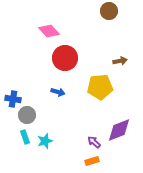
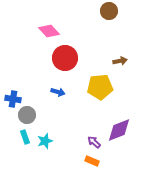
orange rectangle: rotated 40 degrees clockwise
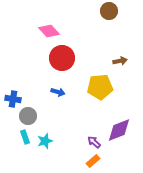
red circle: moved 3 px left
gray circle: moved 1 px right, 1 px down
orange rectangle: moved 1 px right; rotated 64 degrees counterclockwise
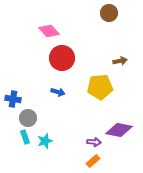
brown circle: moved 2 px down
gray circle: moved 2 px down
purple diamond: rotated 32 degrees clockwise
purple arrow: rotated 144 degrees clockwise
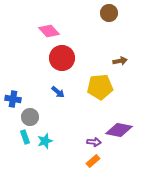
blue arrow: rotated 24 degrees clockwise
gray circle: moved 2 px right, 1 px up
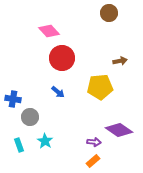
purple diamond: rotated 24 degrees clockwise
cyan rectangle: moved 6 px left, 8 px down
cyan star: rotated 21 degrees counterclockwise
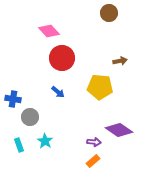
yellow pentagon: rotated 10 degrees clockwise
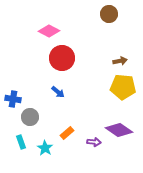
brown circle: moved 1 px down
pink diamond: rotated 20 degrees counterclockwise
yellow pentagon: moved 23 px right
cyan star: moved 7 px down
cyan rectangle: moved 2 px right, 3 px up
orange rectangle: moved 26 px left, 28 px up
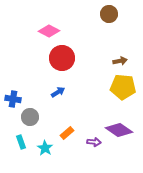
blue arrow: rotated 72 degrees counterclockwise
